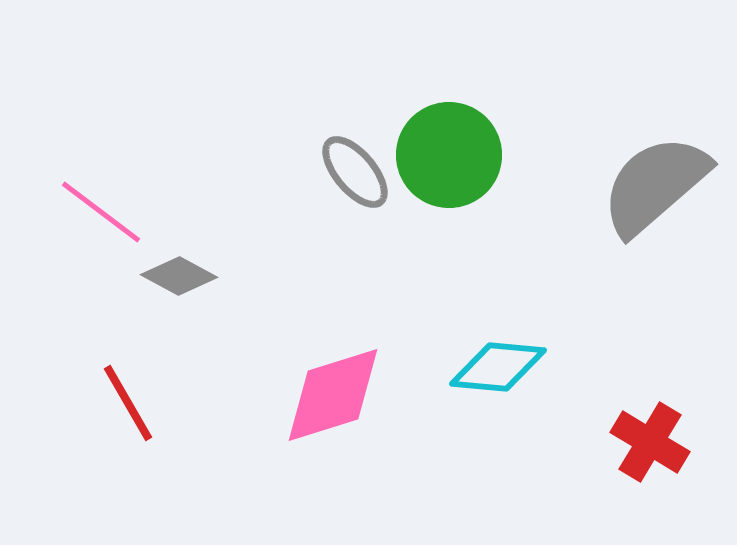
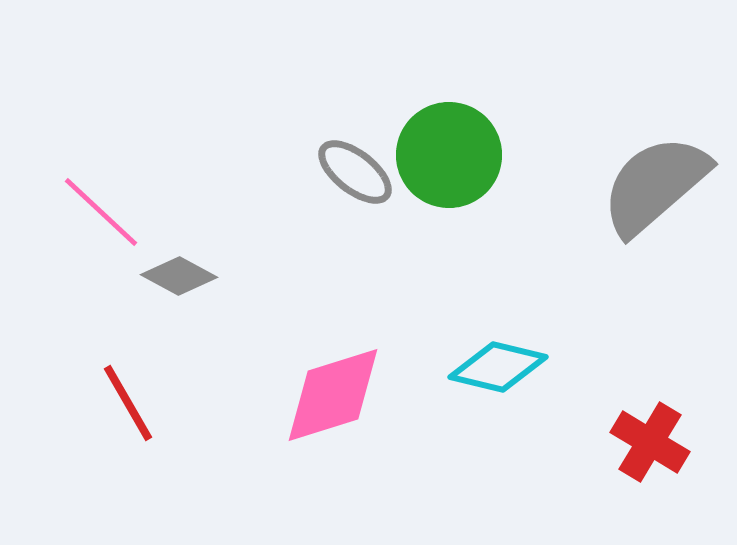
gray ellipse: rotated 12 degrees counterclockwise
pink line: rotated 6 degrees clockwise
cyan diamond: rotated 8 degrees clockwise
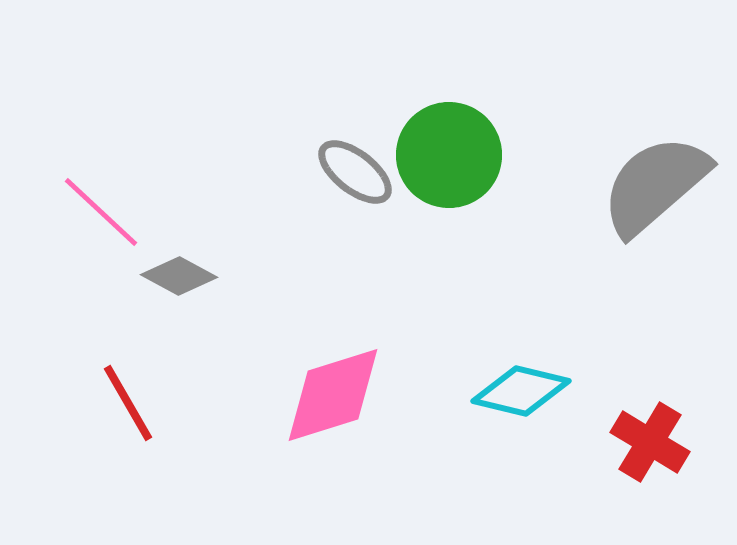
cyan diamond: moved 23 px right, 24 px down
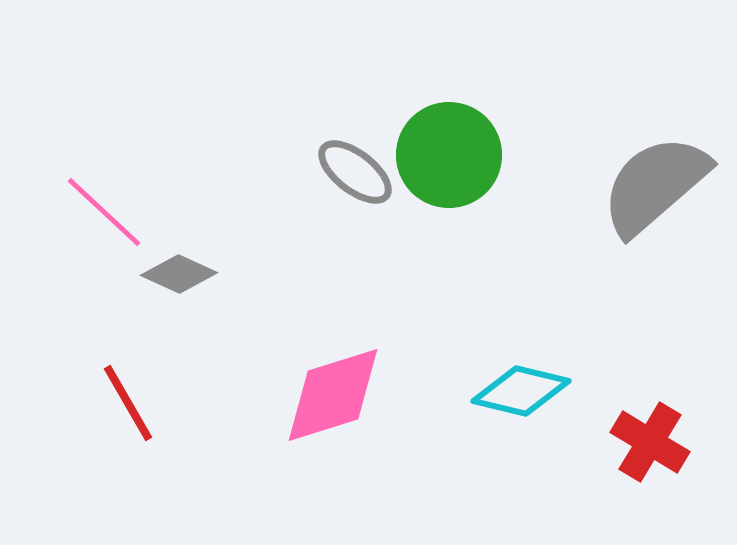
pink line: moved 3 px right
gray diamond: moved 2 px up; rotated 4 degrees counterclockwise
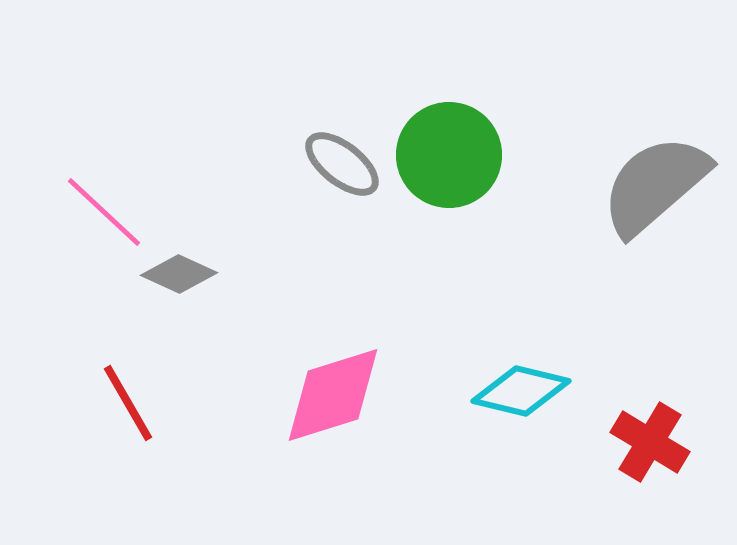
gray ellipse: moved 13 px left, 8 px up
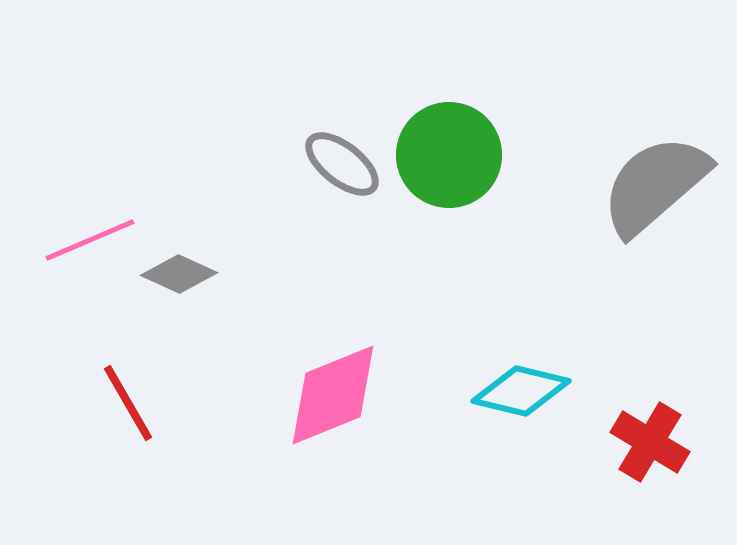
pink line: moved 14 px left, 28 px down; rotated 66 degrees counterclockwise
pink diamond: rotated 5 degrees counterclockwise
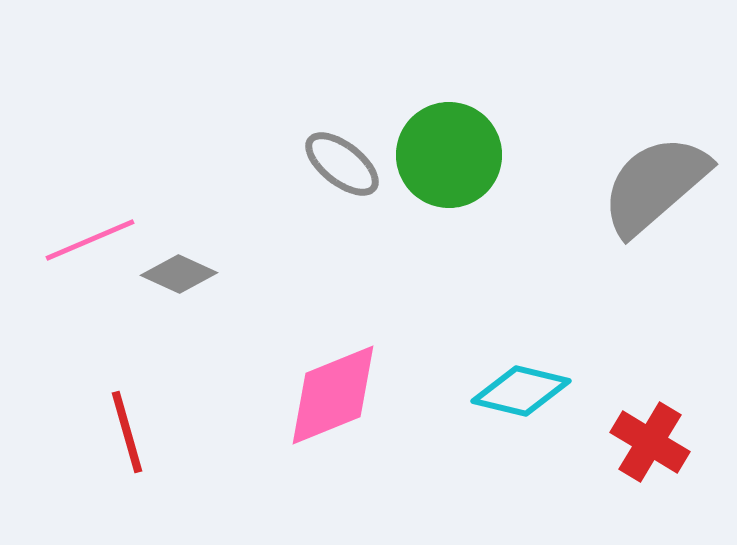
red line: moved 1 px left, 29 px down; rotated 14 degrees clockwise
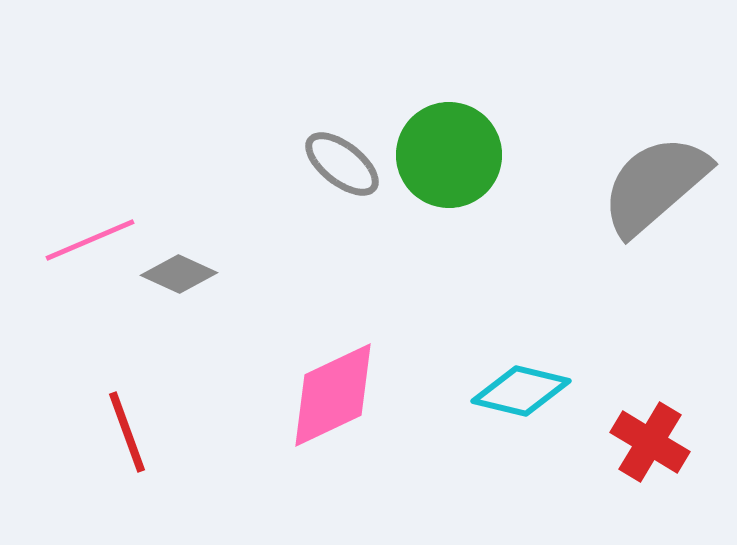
pink diamond: rotated 3 degrees counterclockwise
red line: rotated 4 degrees counterclockwise
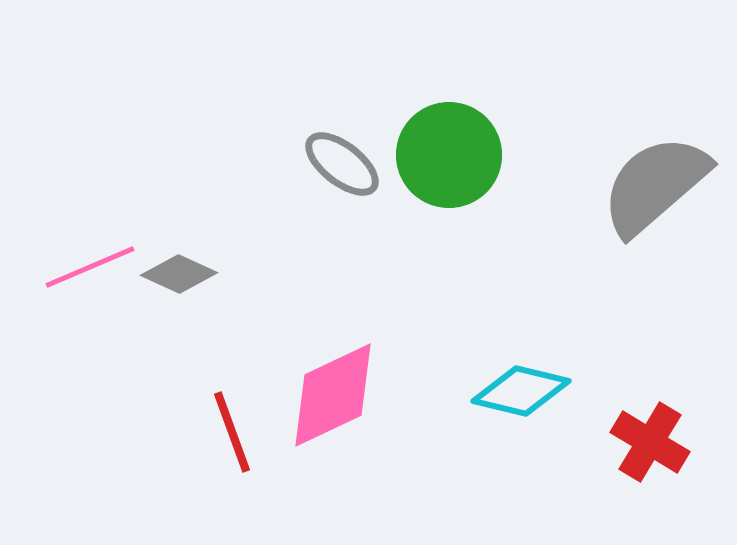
pink line: moved 27 px down
red line: moved 105 px right
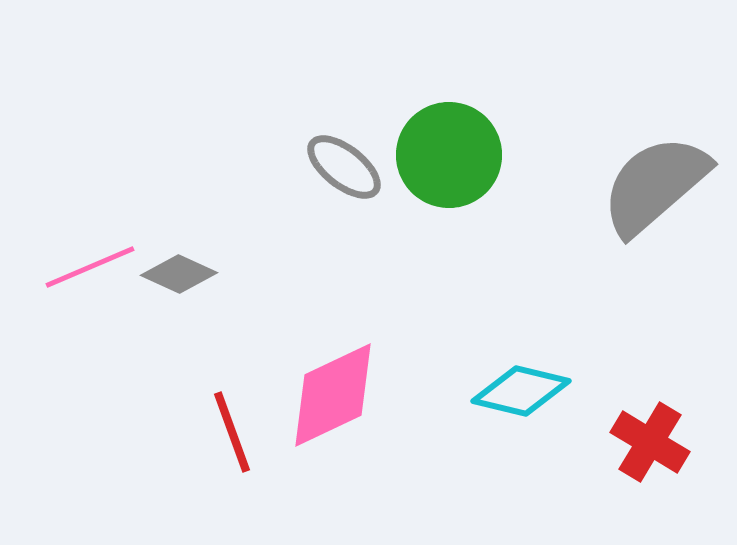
gray ellipse: moved 2 px right, 3 px down
